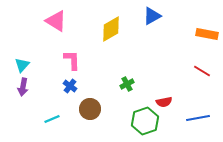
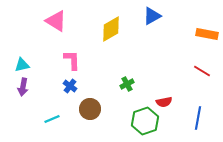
cyan triangle: rotated 35 degrees clockwise
blue line: rotated 70 degrees counterclockwise
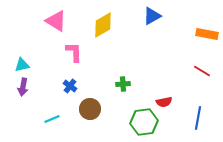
yellow diamond: moved 8 px left, 4 px up
pink L-shape: moved 2 px right, 8 px up
green cross: moved 4 px left; rotated 24 degrees clockwise
green hexagon: moved 1 px left, 1 px down; rotated 12 degrees clockwise
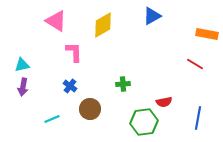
red line: moved 7 px left, 7 px up
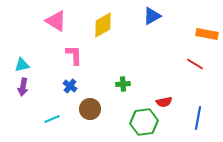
pink L-shape: moved 3 px down
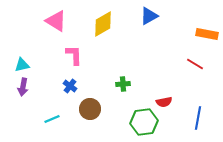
blue triangle: moved 3 px left
yellow diamond: moved 1 px up
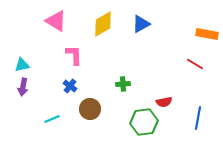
blue triangle: moved 8 px left, 8 px down
